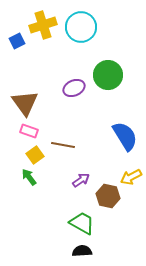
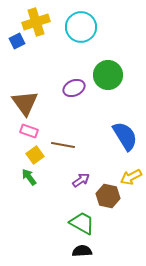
yellow cross: moved 7 px left, 3 px up
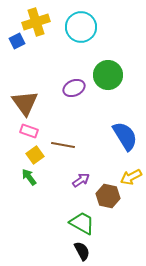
black semicircle: rotated 66 degrees clockwise
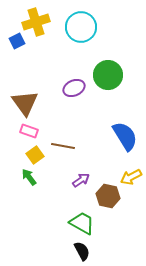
brown line: moved 1 px down
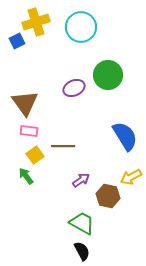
pink rectangle: rotated 12 degrees counterclockwise
brown line: rotated 10 degrees counterclockwise
green arrow: moved 3 px left, 1 px up
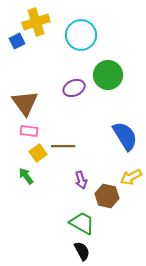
cyan circle: moved 8 px down
yellow square: moved 3 px right, 2 px up
purple arrow: rotated 108 degrees clockwise
brown hexagon: moved 1 px left
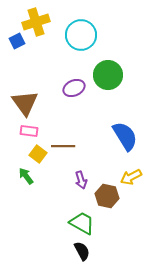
yellow square: moved 1 px down; rotated 18 degrees counterclockwise
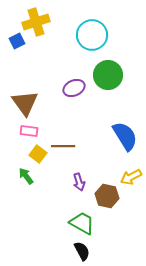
cyan circle: moved 11 px right
purple arrow: moved 2 px left, 2 px down
